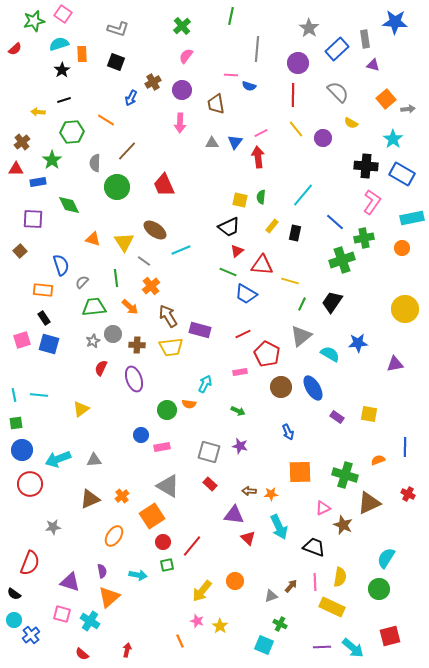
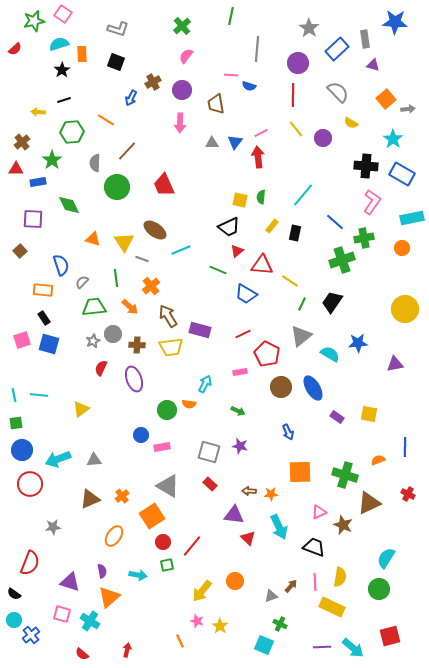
gray line at (144, 261): moved 2 px left, 2 px up; rotated 16 degrees counterclockwise
green line at (228, 272): moved 10 px left, 2 px up
yellow line at (290, 281): rotated 18 degrees clockwise
pink triangle at (323, 508): moved 4 px left, 4 px down
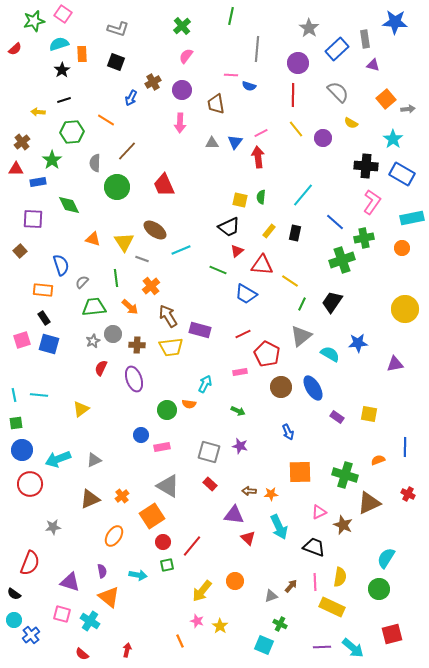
yellow rectangle at (272, 226): moved 3 px left, 5 px down
gray triangle at (94, 460): rotated 21 degrees counterclockwise
orange triangle at (109, 597): rotated 40 degrees counterclockwise
red square at (390, 636): moved 2 px right, 2 px up
